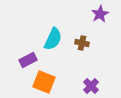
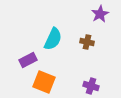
brown cross: moved 5 px right, 1 px up
purple cross: rotated 28 degrees counterclockwise
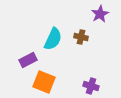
brown cross: moved 6 px left, 5 px up
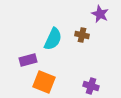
purple star: rotated 18 degrees counterclockwise
brown cross: moved 1 px right, 2 px up
purple rectangle: rotated 12 degrees clockwise
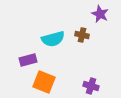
cyan semicircle: rotated 50 degrees clockwise
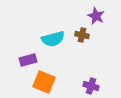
purple star: moved 4 px left, 2 px down
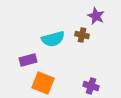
orange square: moved 1 px left, 1 px down
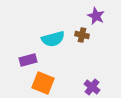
purple cross: moved 1 px right, 1 px down; rotated 21 degrees clockwise
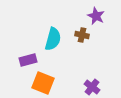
cyan semicircle: rotated 60 degrees counterclockwise
